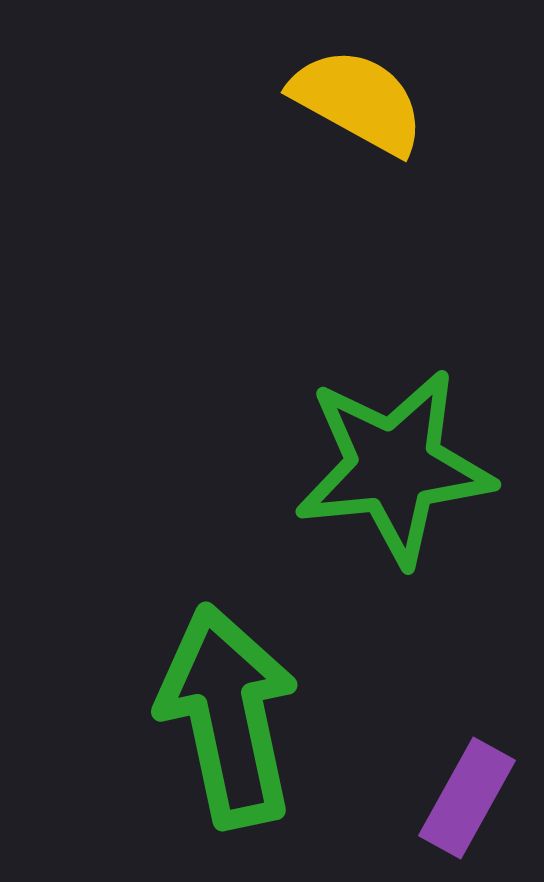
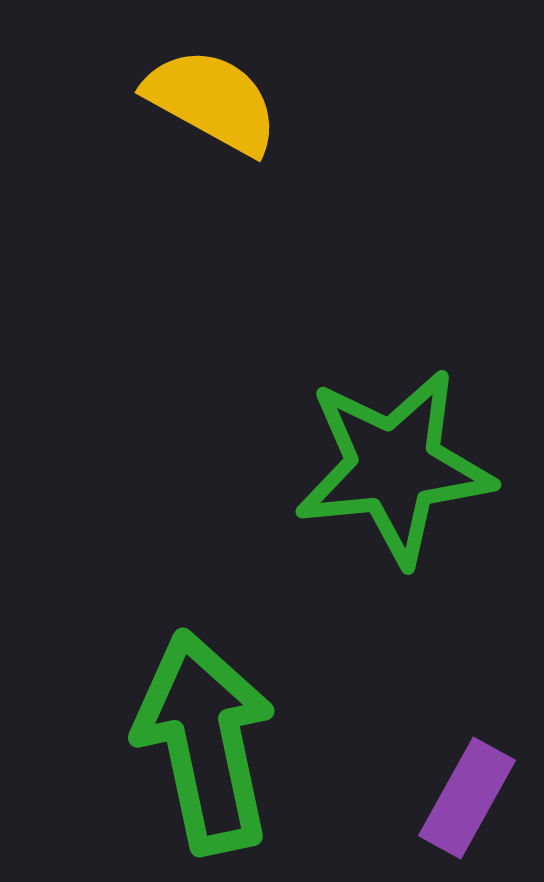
yellow semicircle: moved 146 px left
green arrow: moved 23 px left, 26 px down
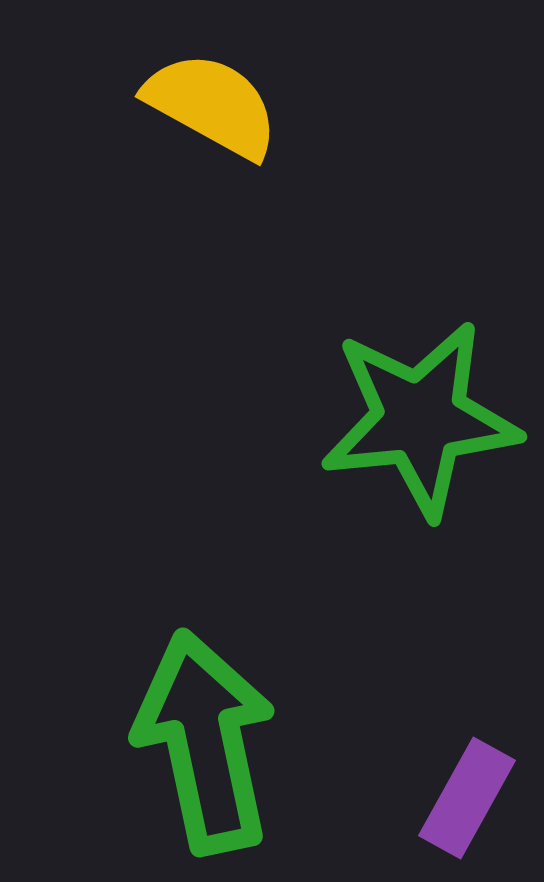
yellow semicircle: moved 4 px down
green star: moved 26 px right, 48 px up
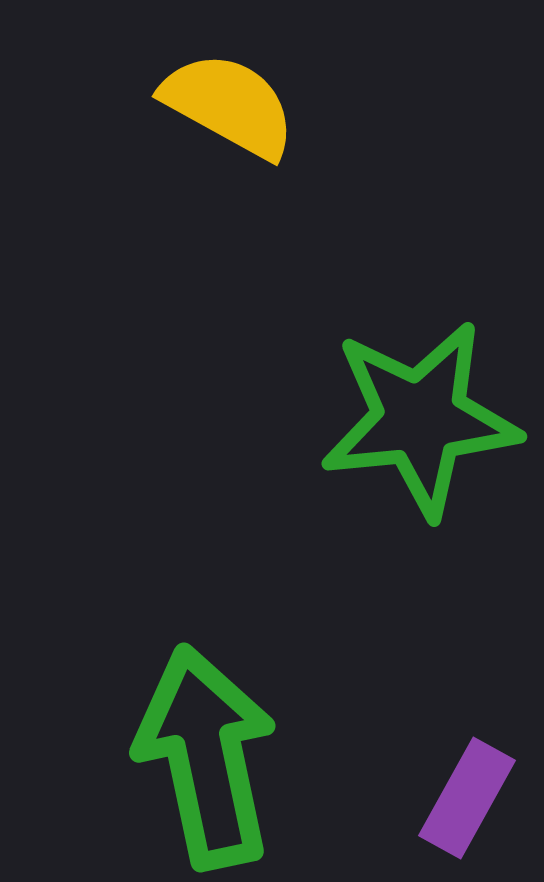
yellow semicircle: moved 17 px right
green arrow: moved 1 px right, 15 px down
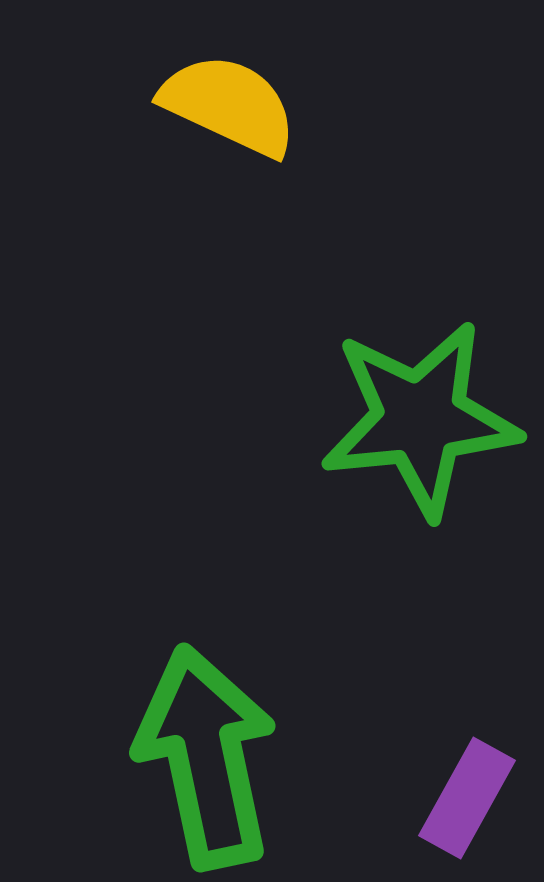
yellow semicircle: rotated 4 degrees counterclockwise
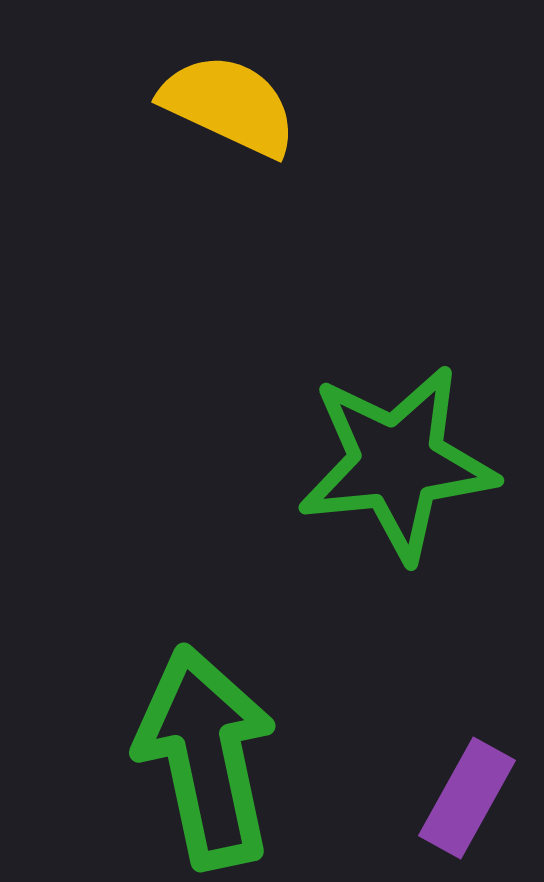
green star: moved 23 px left, 44 px down
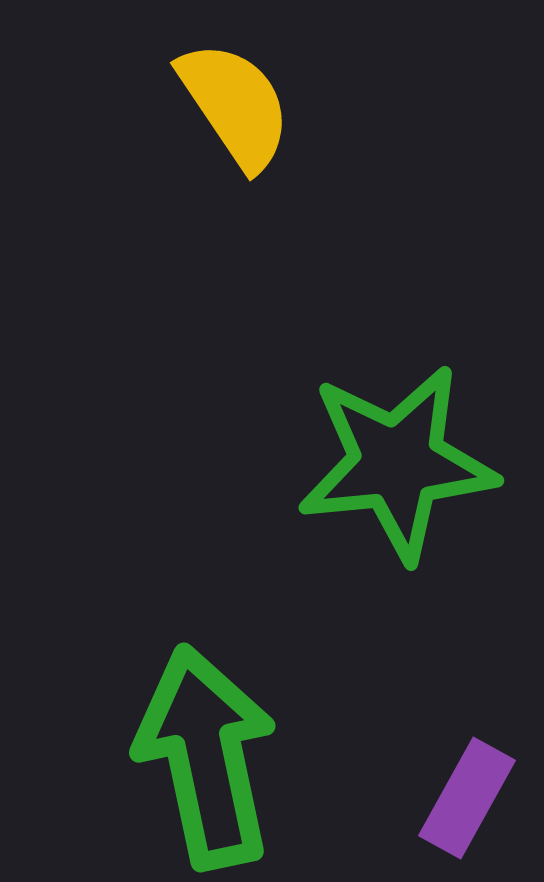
yellow semicircle: moved 6 px right; rotated 31 degrees clockwise
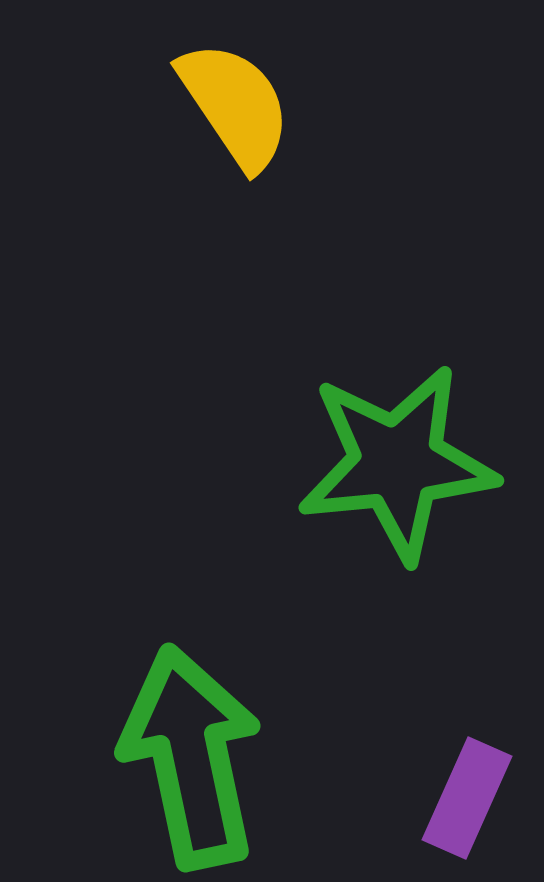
green arrow: moved 15 px left
purple rectangle: rotated 5 degrees counterclockwise
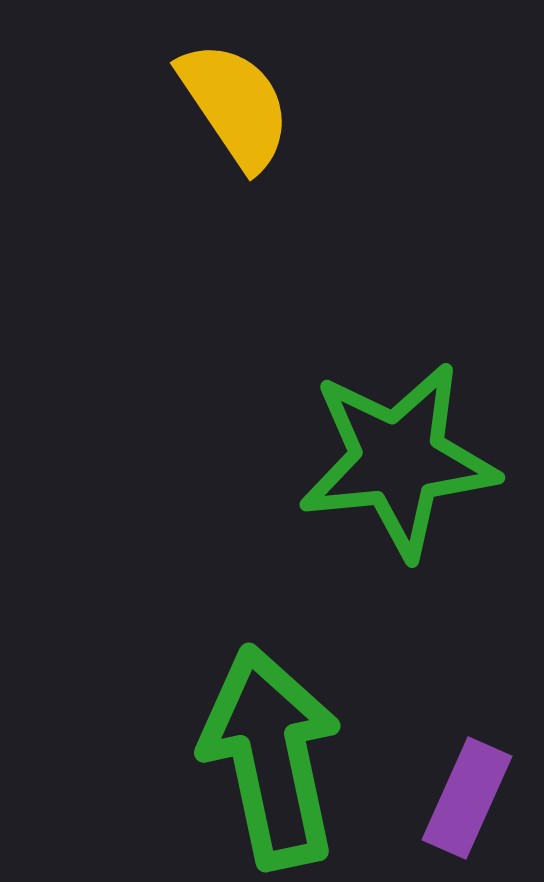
green star: moved 1 px right, 3 px up
green arrow: moved 80 px right
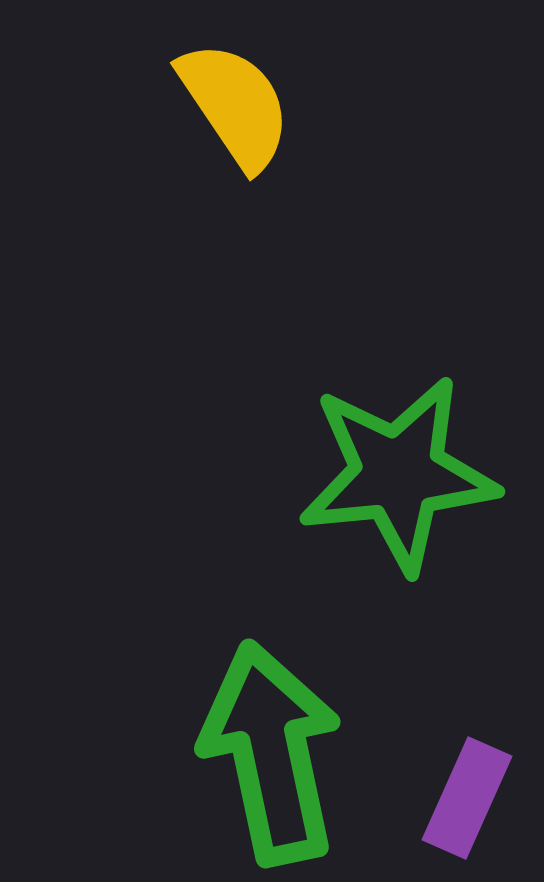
green star: moved 14 px down
green arrow: moved 4 px up
